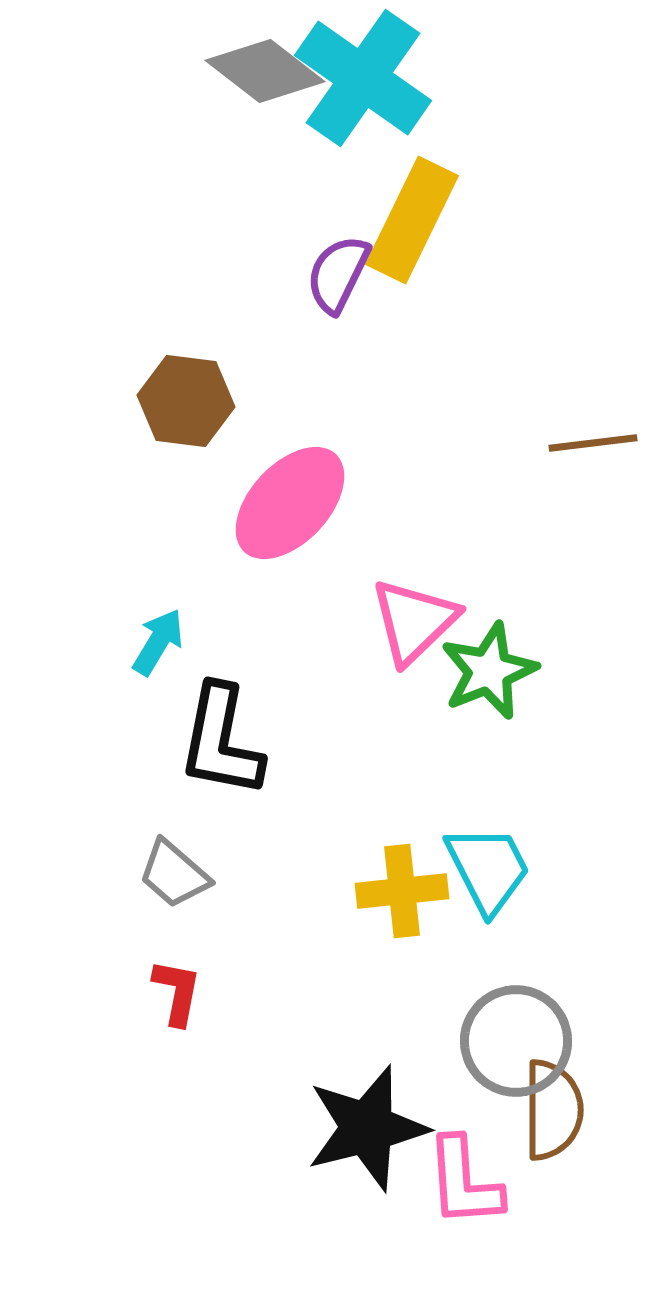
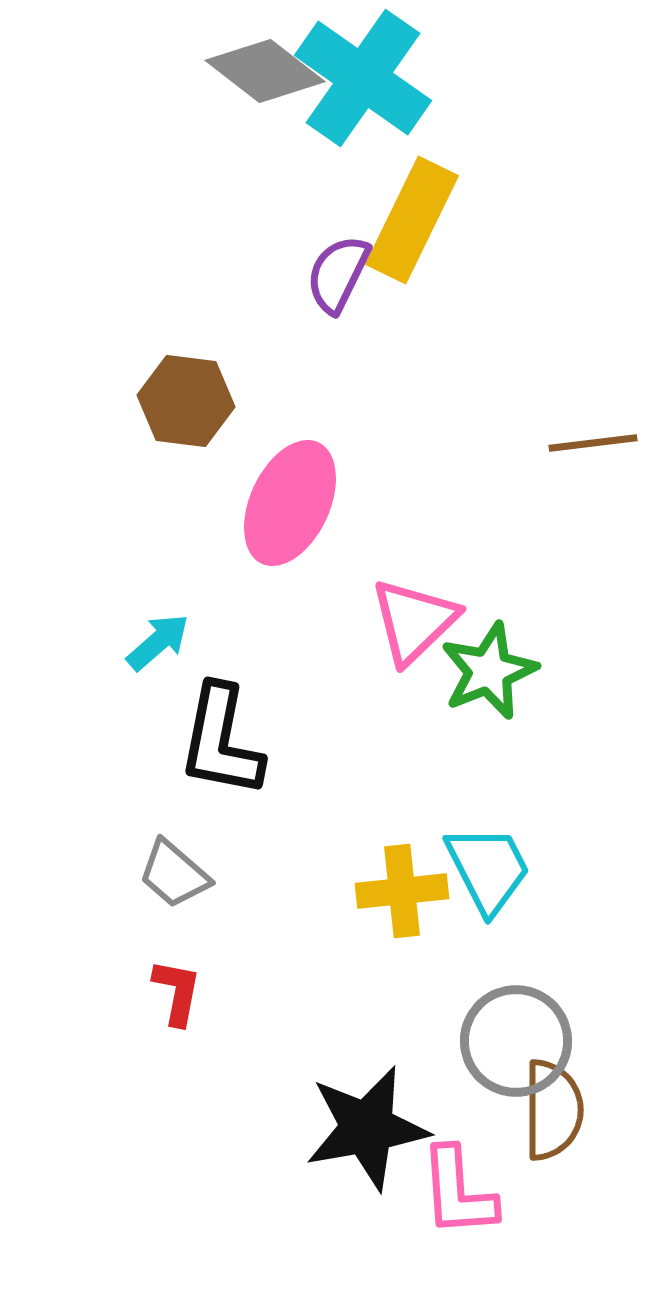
pink ellipse: rotated 18 degrees counterclockwise
cyan arrow: rotated 18 degrees clockwise
black star: rotated 4 degrees clockwise
pink L-shape: moved 6 px left, 10 px down
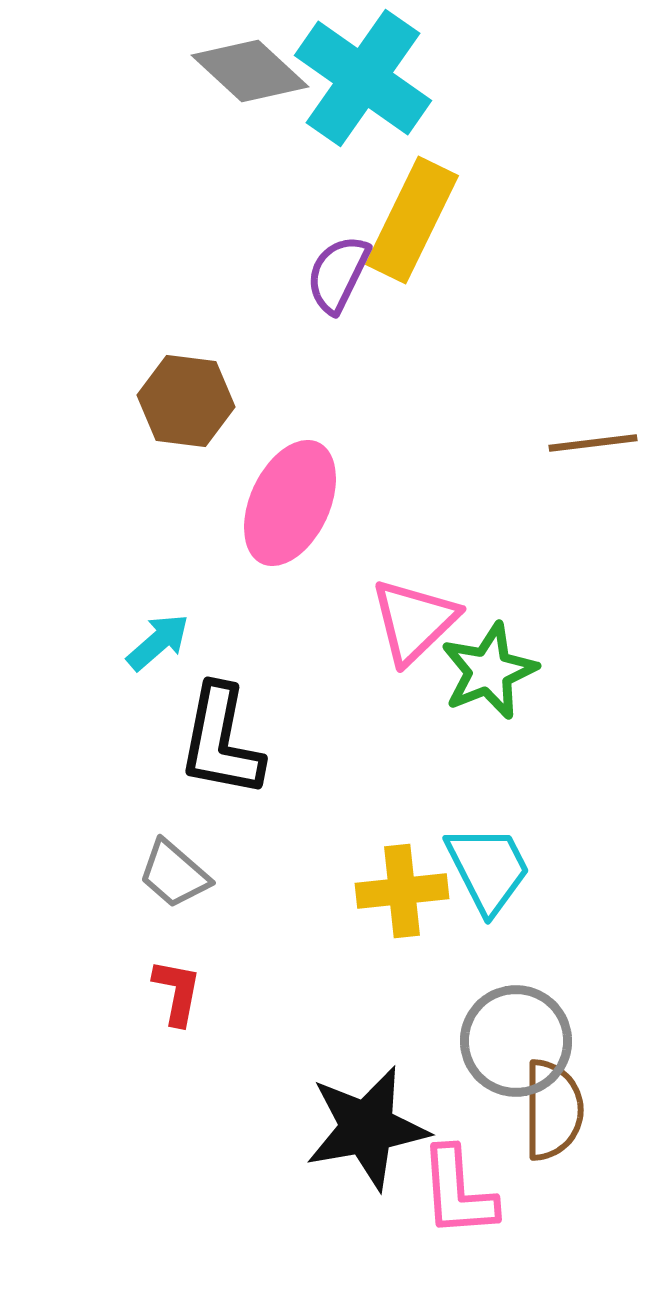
gray diamond: moved 15 px left; rotated 5 degrees clockwise
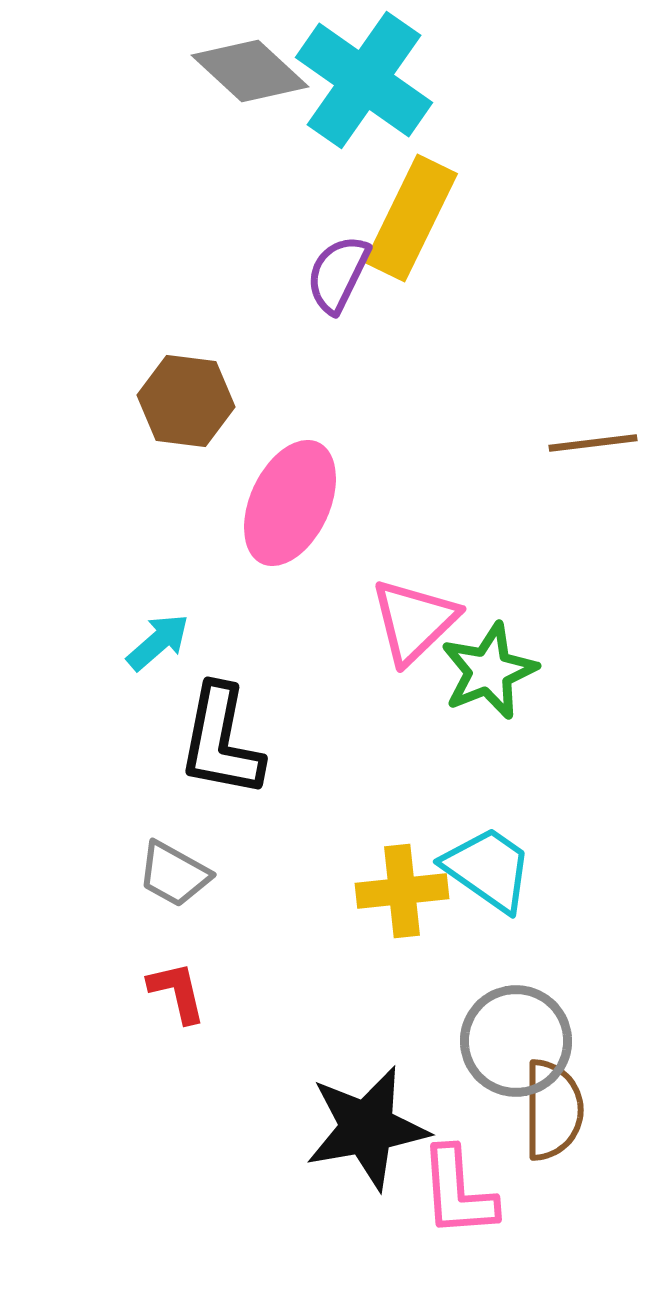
cyan cross: moved 1 px right, 2 px down
yellow rectangle: moved 1 px left, 2 px up
cyan trapezoid: rotated 28 degrees counterclockwise
gray trapezoid: rotated 12 degrees counterclockwise
red L-shape: rotated 24 degrees counterclockwise
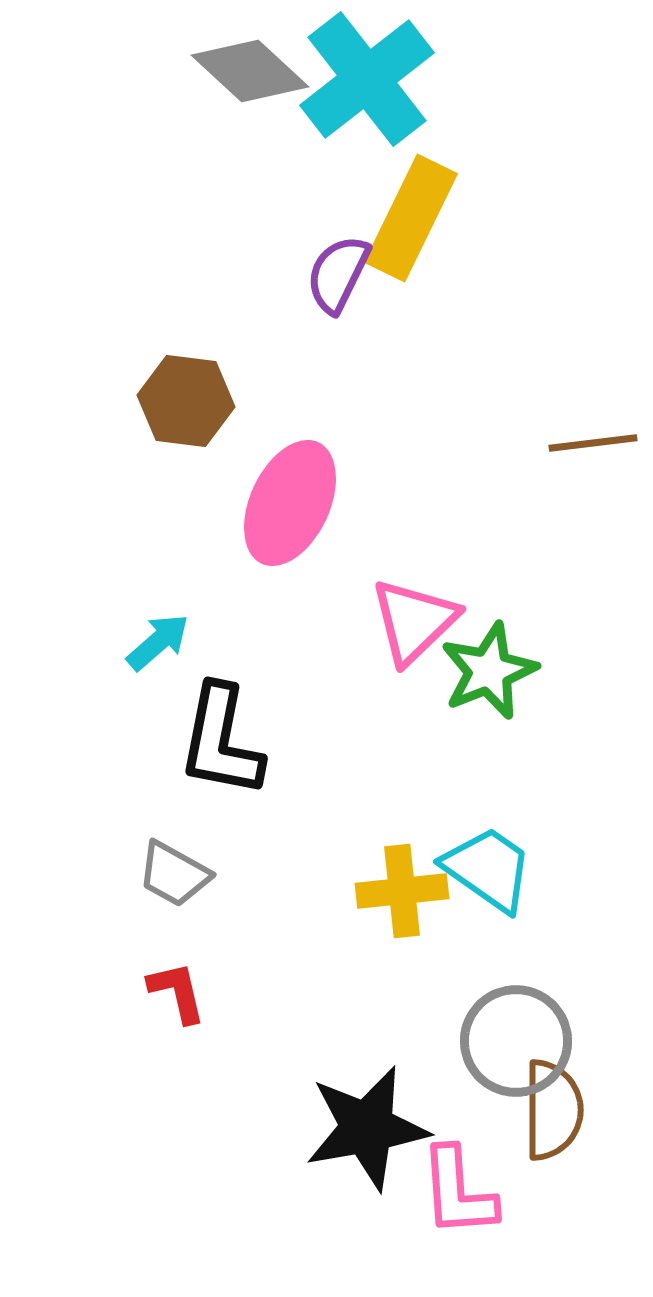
cyan cross: moved 3 px right, 1 px up; rotated 17 degrees clockwise
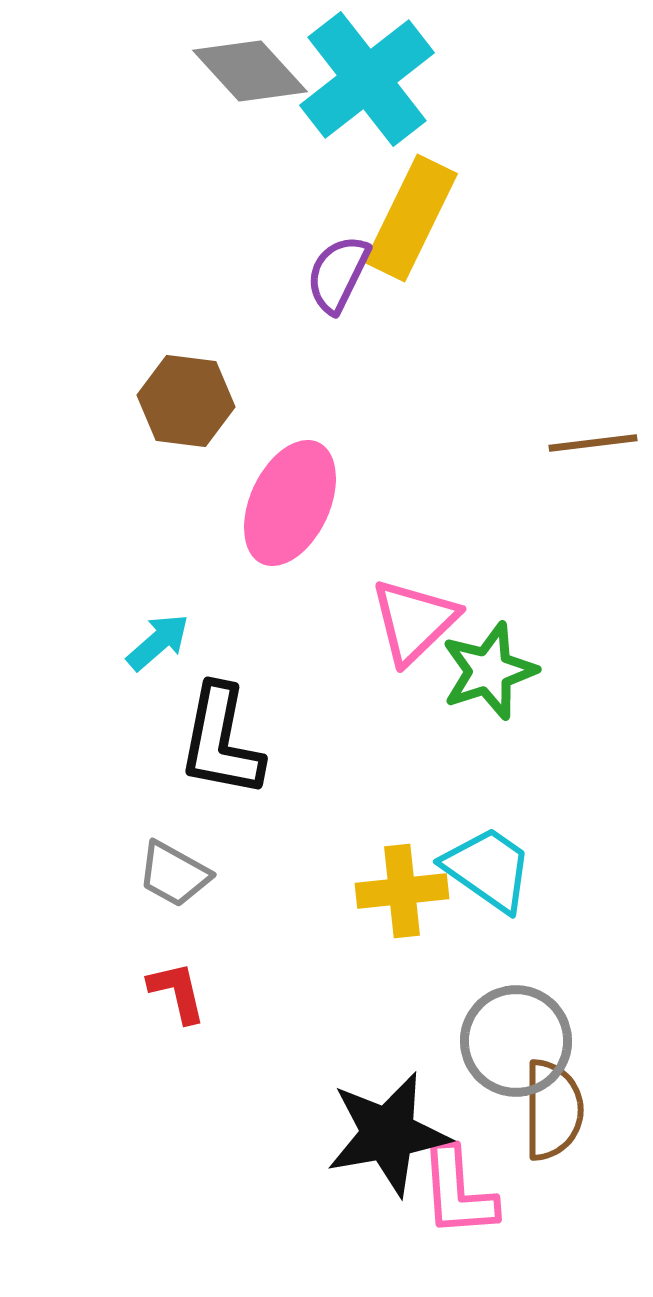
gray diamond: rotated 5 degrees clockwise
green star: rotated 4 degrees clockwise
black star: moved 21 px right, 6 px down
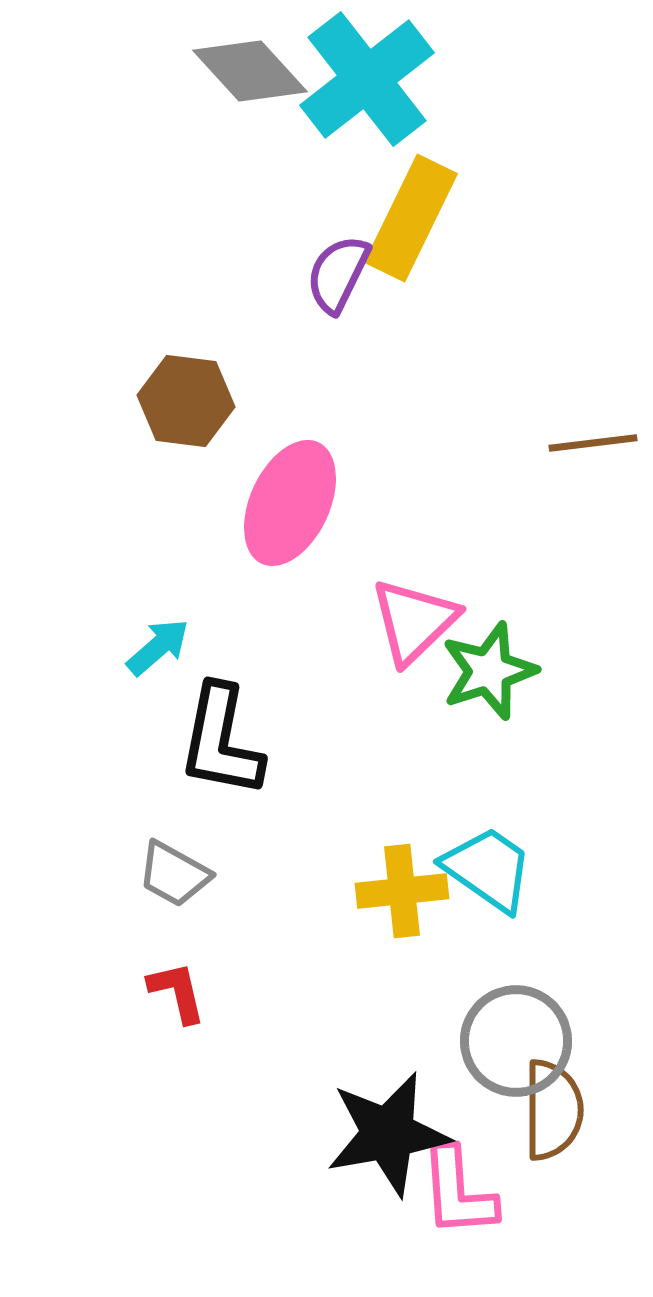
cyan arrow: moved 5 px down
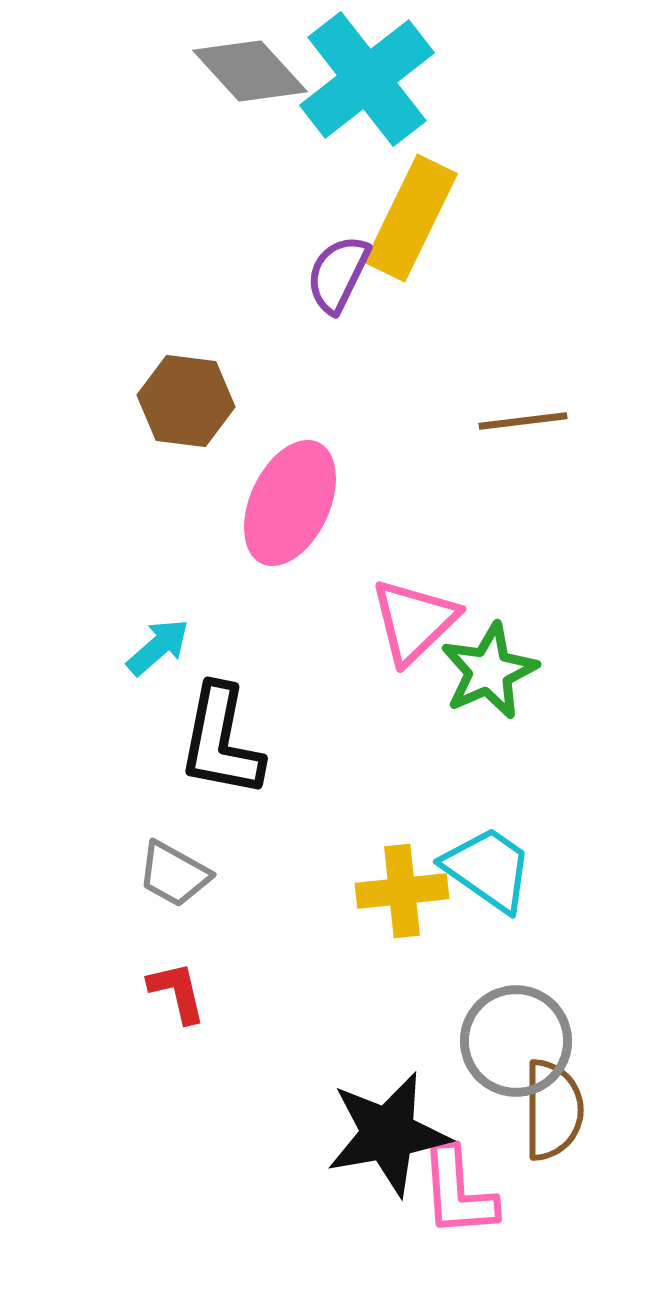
brown line: moved 70 px left, 22 px up
green star: rotated 6 degrees counterclockwise
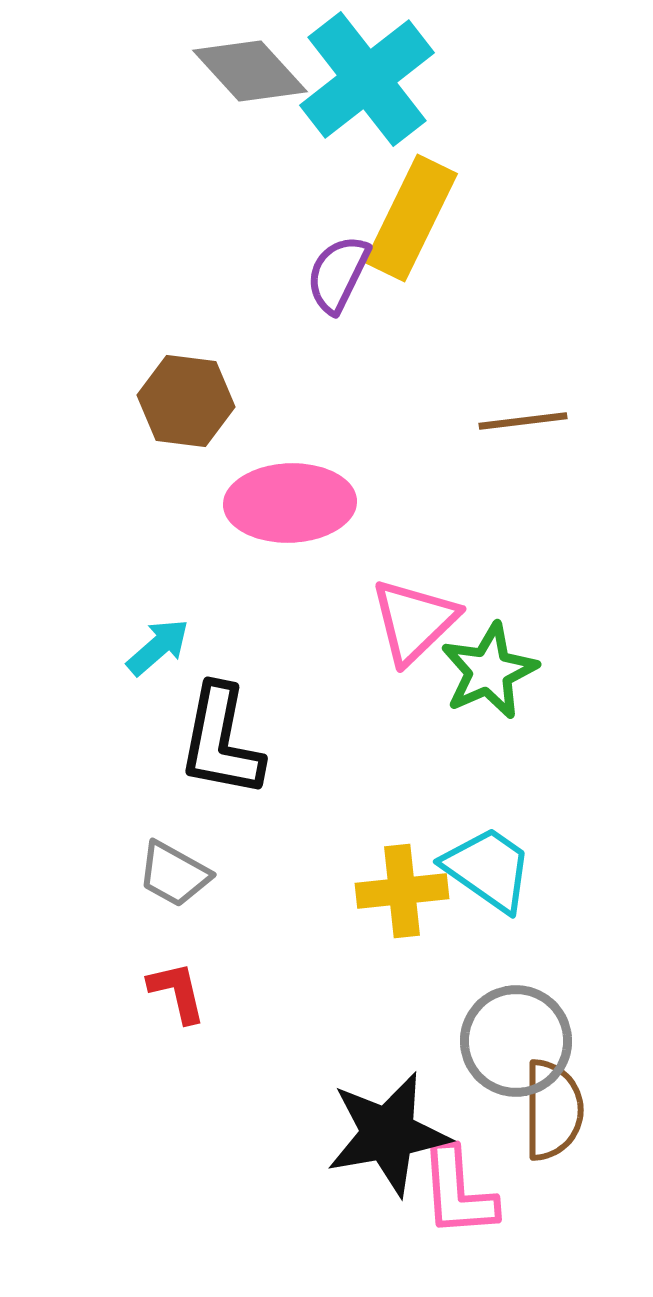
pink ellipse: rotated 63 degrees clockwise
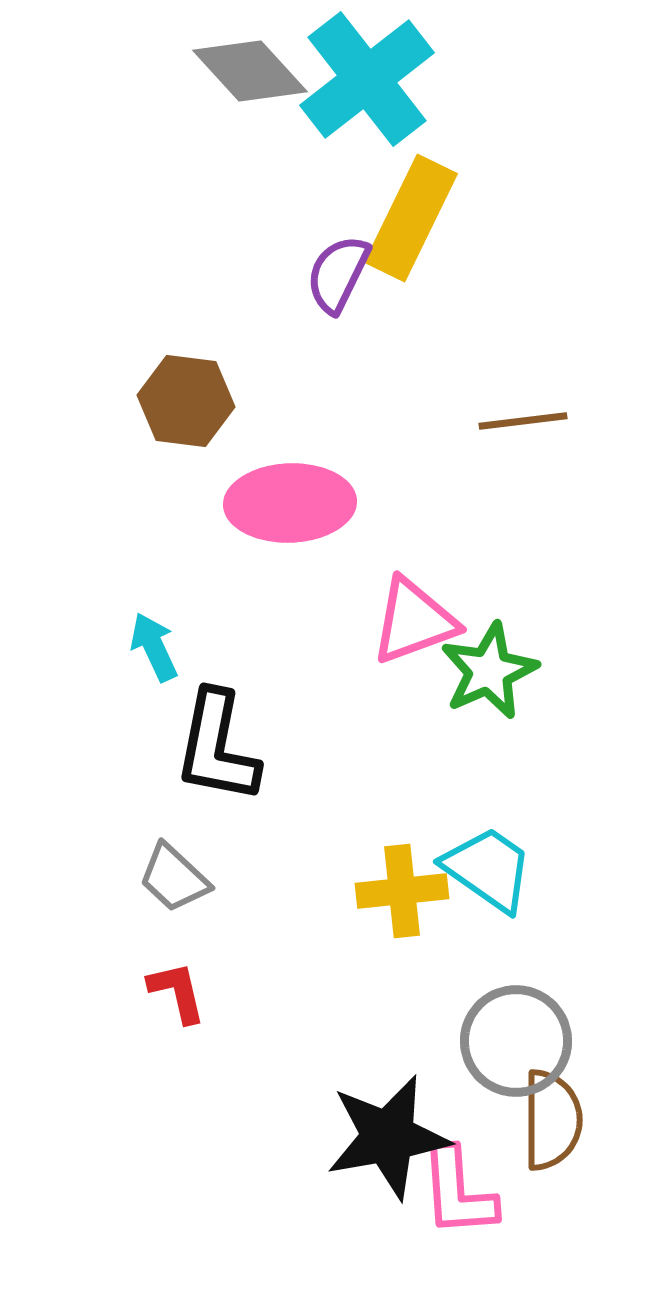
pink triangle: rotated 24 degrees clockwise
cyan arrow: moved 4 px left; rotated 74 degrees counterclockwise
black L-shape: moved 4 px left, 6 px down
gray trapezoid: moved 4 px down; rotated 14 degrees clockwise
brown semicircle: moved 1 px left, 10 px down
black star: moved 3 px down
